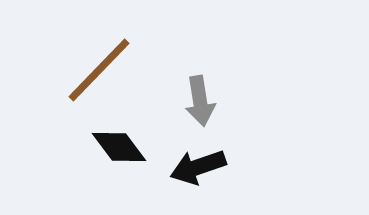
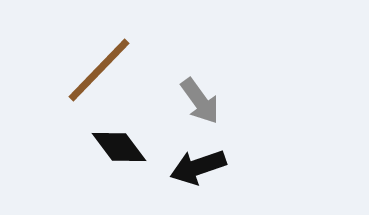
gray arrow: rotated 27 degrees counterclockwise
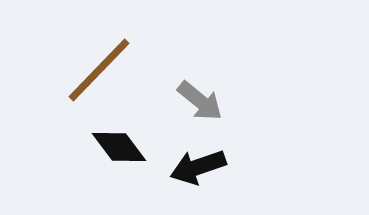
gray arrow: rotated 15 degrees counterclockwise
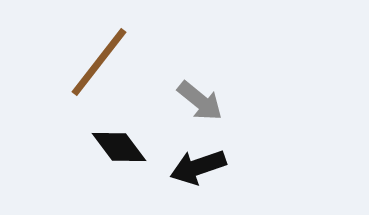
brown line: moved 8 px up; rotated 6 degrees counterclockwise
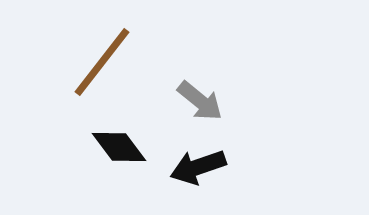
brown line: moved 3 px right
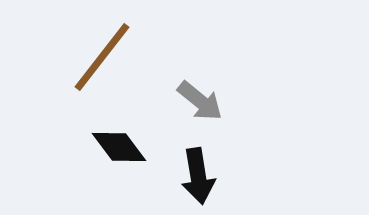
brown line: moved 5 px up
black arrow: moved 9 px down; rotated 80 degrees counterclockwise
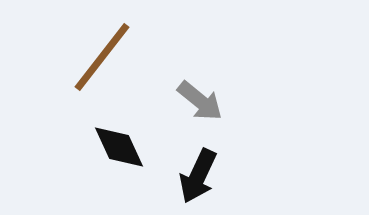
black diamond: rotated 12 degrees clockwise
black arrow: rotated 34 degrees clockwise
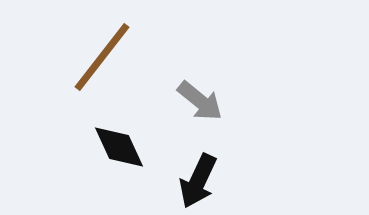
black arrow: moved 5 px down
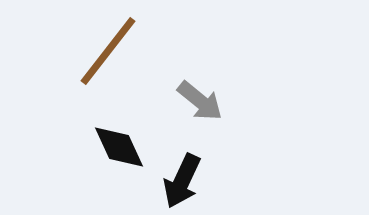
brown line: moved 6 px right, 6 px up
black arrow: moved 16 px left
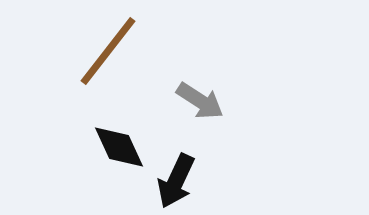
gray arrow: rotated 6 degrees counterclockwise
black arrow: moved 6 px left
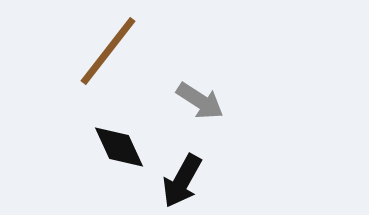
black arrow: moved 6 px right; rotated 4 degrees clockwise
